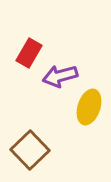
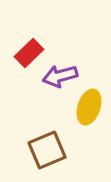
red rectangle: rotated 16 degrees clockwise
brown square: moved 17 px right; rotated 21 degrees clockwise
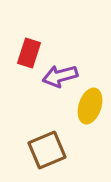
red rectangle: rotated 28 degrees counterclockwise
yellow ellipse: moved 1 px right, 1 px up
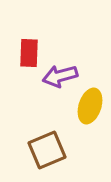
red rectangle: rotated 16 degrees counterclockwise
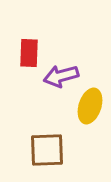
purple arrow: moved 1 px right
brown square: rotated 21 degrees clockwise
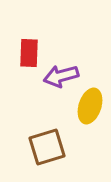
brown square: moved 3 px up; rotated 15 degrees counterclockwise
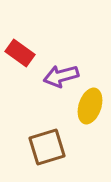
red rectangle: moved 9 px left; rotated 56 degrees counterclockwise
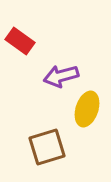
red rectangle: moved 12 px up
yellow ellipse: moved 3 px left, 3 px down
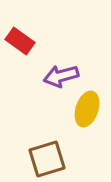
brown square: moved 12 px down
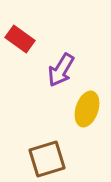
red rectangle: moved 2 px up
purple arrow: moved 6 px up; rotated 44 degrees counterclockwise
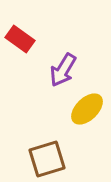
purple arrow: moved 2 px right
yellow ellipse: rotated 28 degrees clockwise
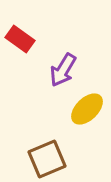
brown square: rotated 6 degrees counterclockwise
